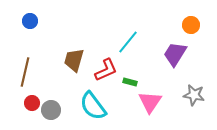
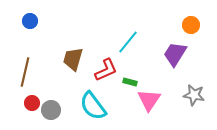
brown trapezoid: moved 1 px left, 1 px up
pink triangle: moved 1 px left, 2 px up
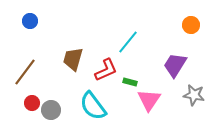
purple trapezoid: moved 11 px down
brown line: rotated 24 degrees clockwise
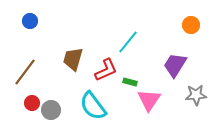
gray star: moved 2 px right; rotated 15 degrees counterclockwise
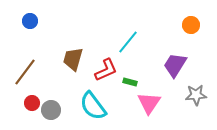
pink triangle: moved 3 px down
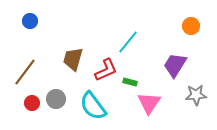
orange circle: moved 1 px down
gray circle: moved 5 px right, 11 px up
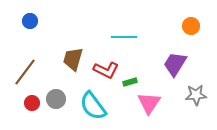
cyan line: moved 4 px left, 5 px up; rotated 50 degrees clockwise
purple trapezoid: moved 1 px up
red L-shape: rotated 50 degrees clockwise
green rectangle: rotated 32 degrees counterclockwise
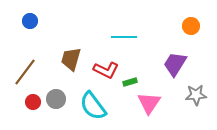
brown trapezoid: moved 2 px left
red circle: moved 1 px right, 1 px up
